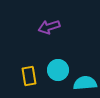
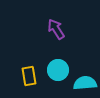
purple arrow: moved 7 px right, 2 px down; rotated 75 degrees clockwise
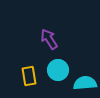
purple arrow: moved 7 px left, 10 px down
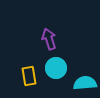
purple arrow: rotated 15 degrees clockwise
cyan circle: moved 2 px left, 2 px up
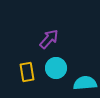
purple arrow: rotated 60 degrees clockwise
yellow rectangle: moved 2 px left, 4 px up
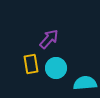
yellow rectangle: moved 4 px right, 8 px up
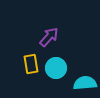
purple arrow: moved 2 px up
